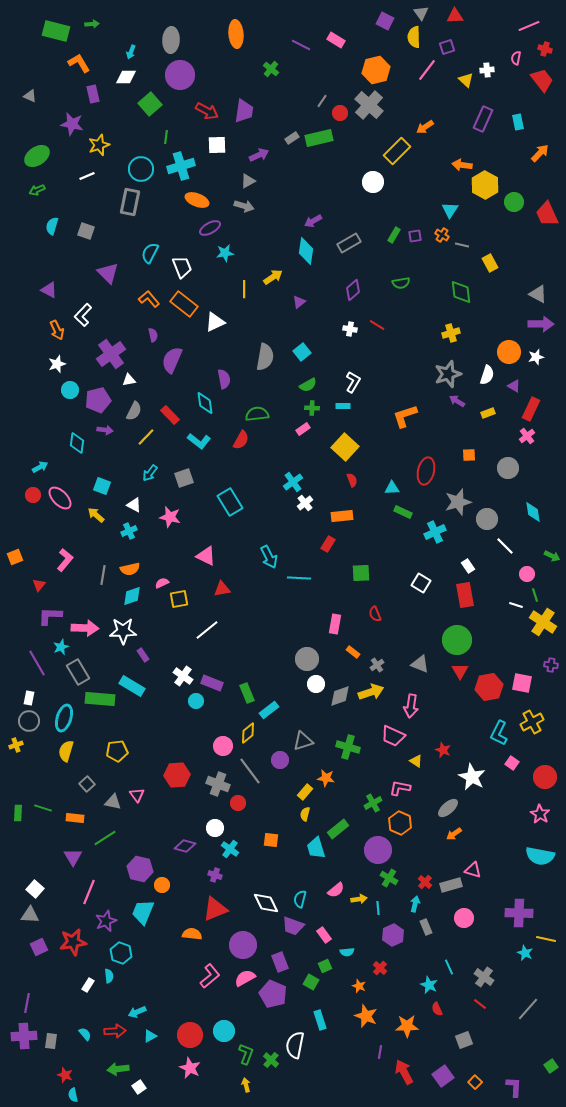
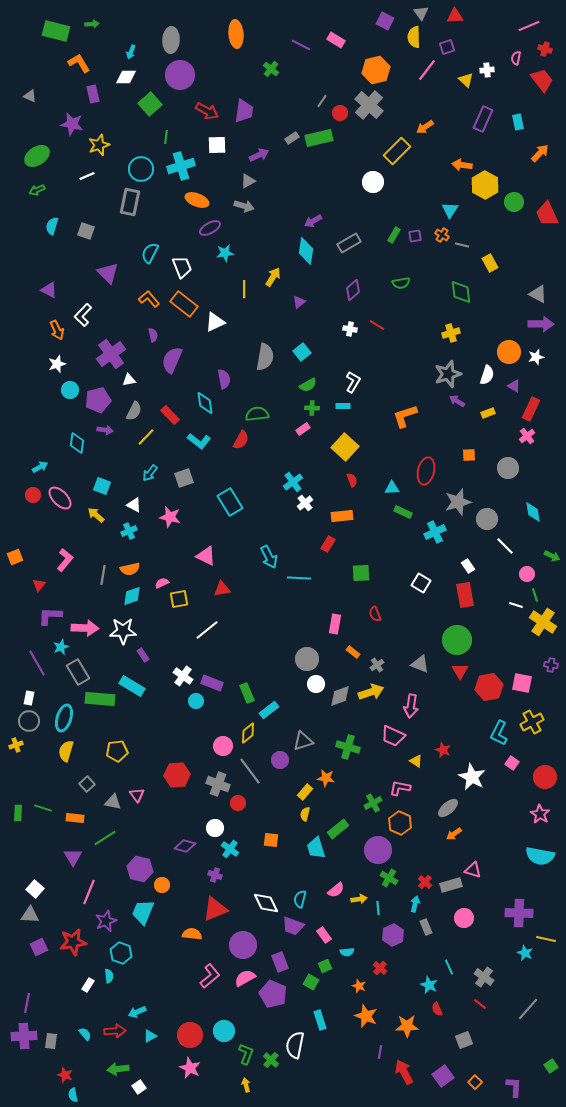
yellow arrow at (273, 277): rotated 24 degrees counterclockwise
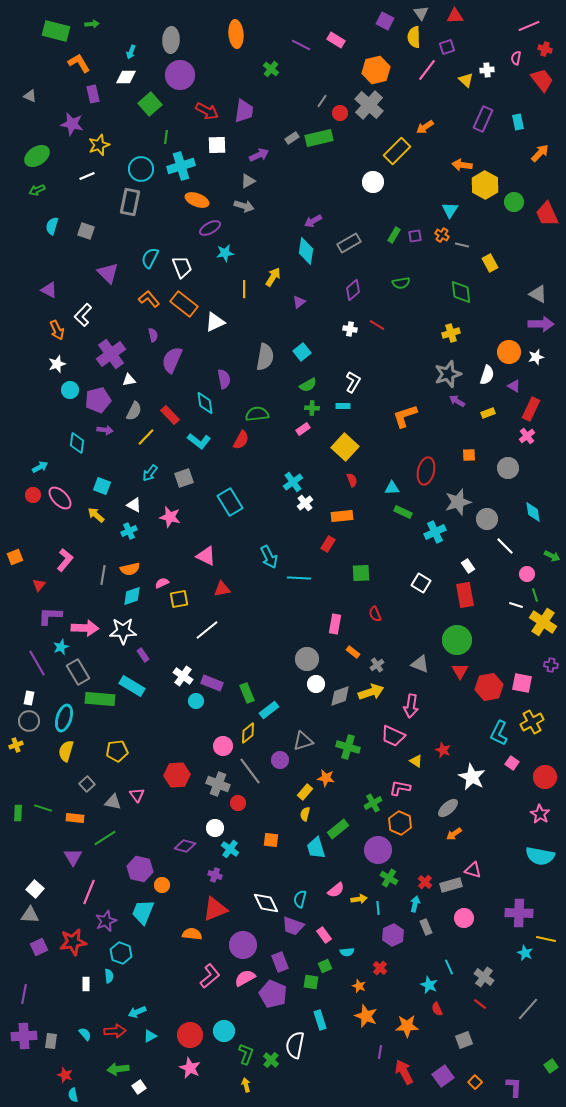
cyan semicircle at (150, 253): moved 5 px down
green square at (311, 982): rotated 21 degrees counterclockwise
white rectangle at (88, 985): moved 2 px left, 1 px up; rotated 32 degrees counterclockwise
purple line at (27, 1003): moved 3 px left, 9 px up
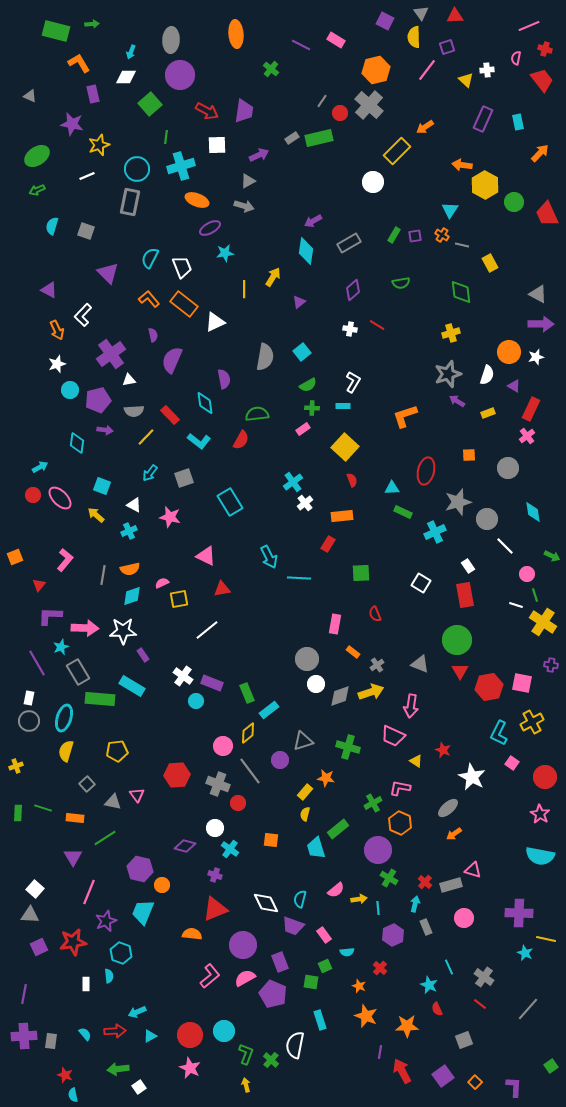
cyan circle at (141, 169): moved 4 px left
gray semicircle at (134, 411): rotated 60 degrees clockwise
yellow cross at (16, 745): moved 21 px down
red arrow at (404, 1072): moved 2 px left, 1 px up
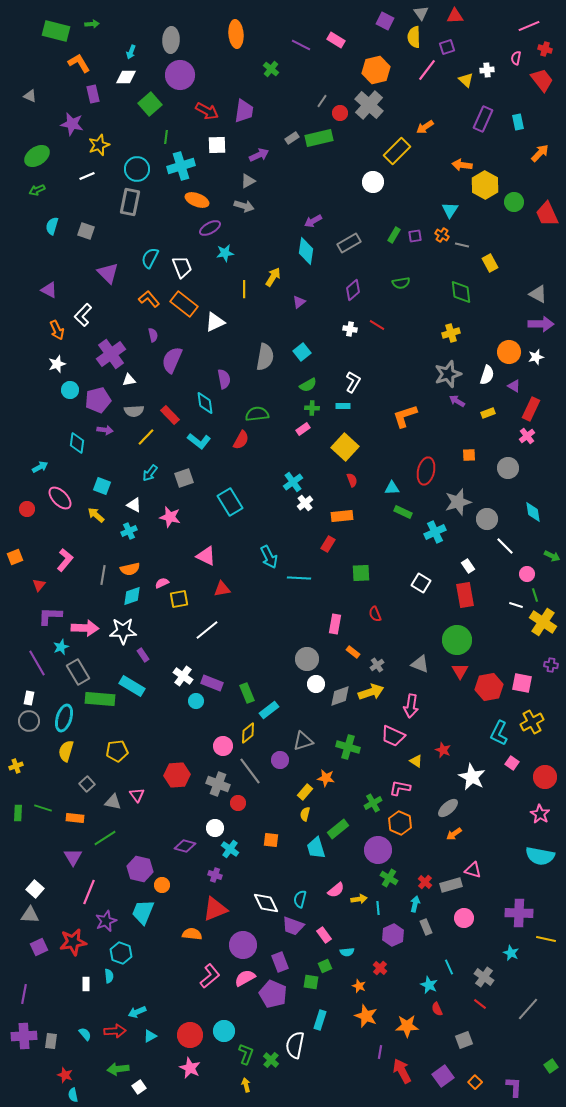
red circle at (33, 495): moved 6 px left, 14 px down
cyan star at (525, 953): moved 14 px left
cyan rectangle at (320, 1020): rotated 36 degrees clockwise
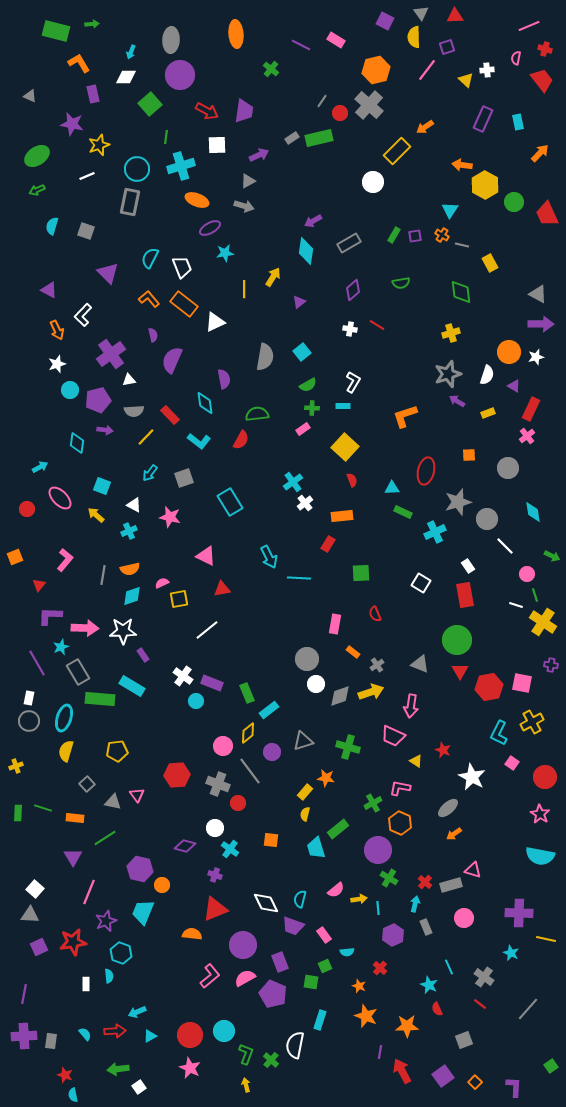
purple circle at (280, 760): moved 8 px left, 8 px up
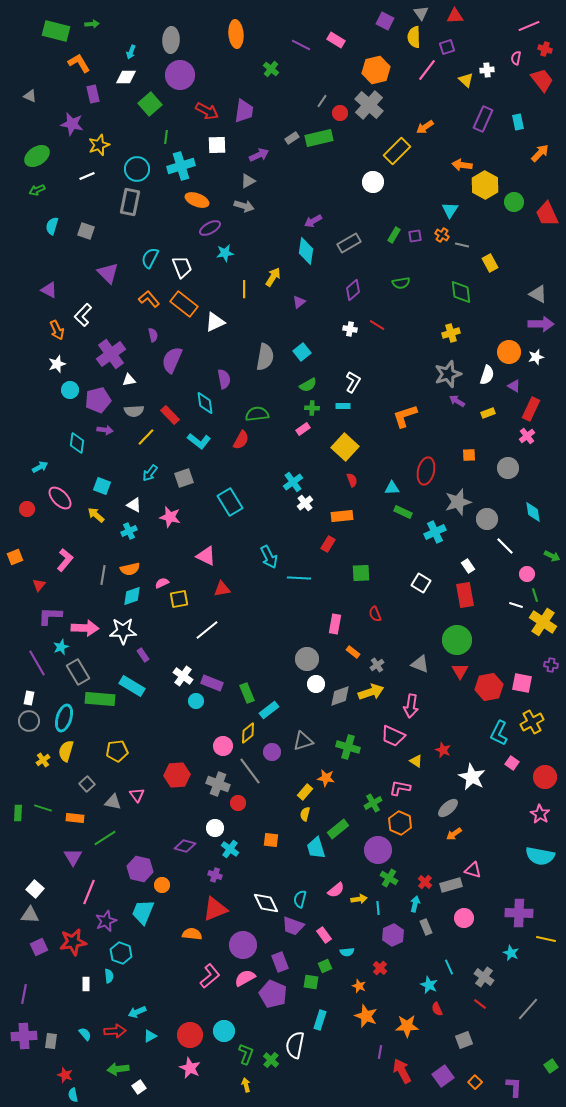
yellow cross at (16, 766): moved 27 px right, 6 px up; rotated 16 degrees counterclockwise
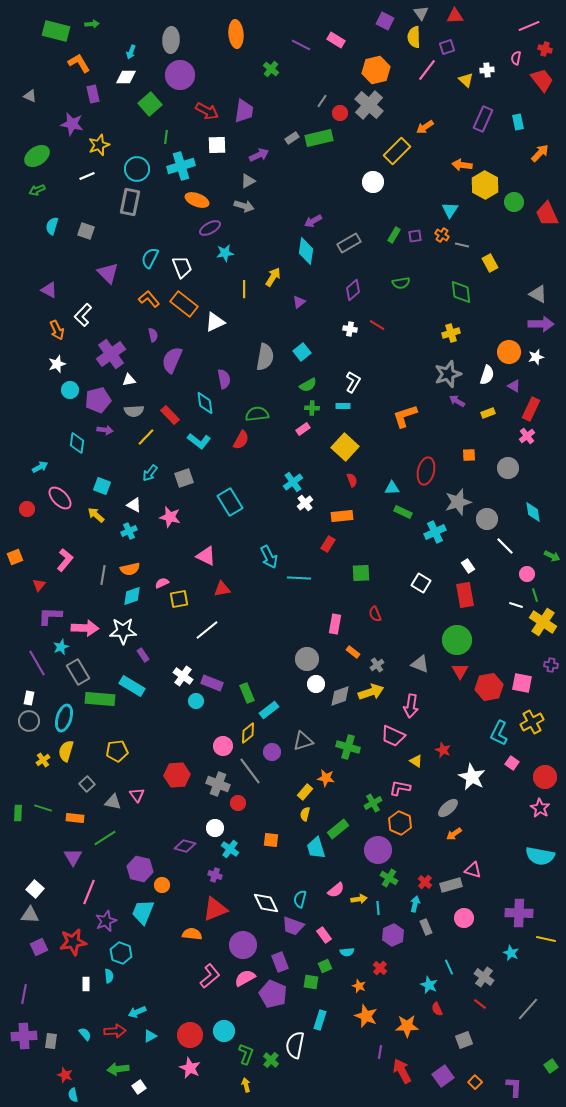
pink star at (540, 814): moved 6 px up
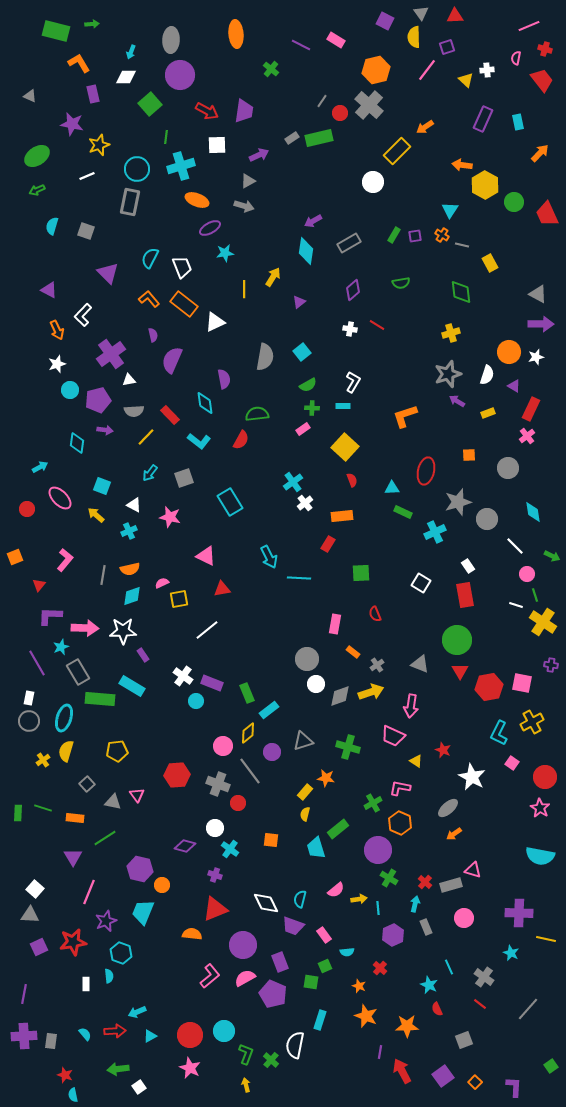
white line at (505, 546): moved 10 px right
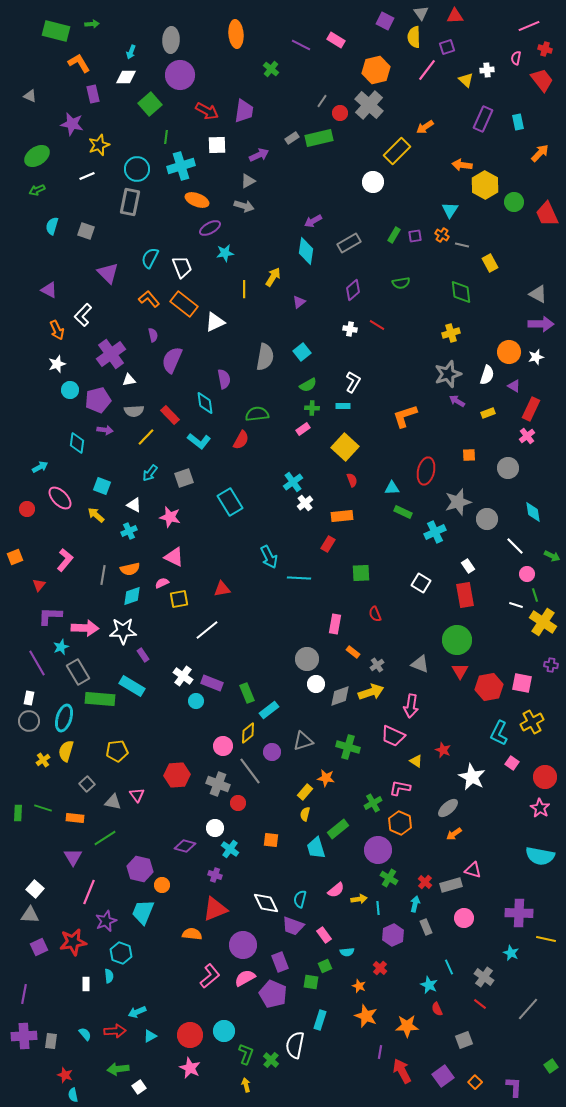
pink triangle at (206, 556): moved 32 px left, 1 px down
